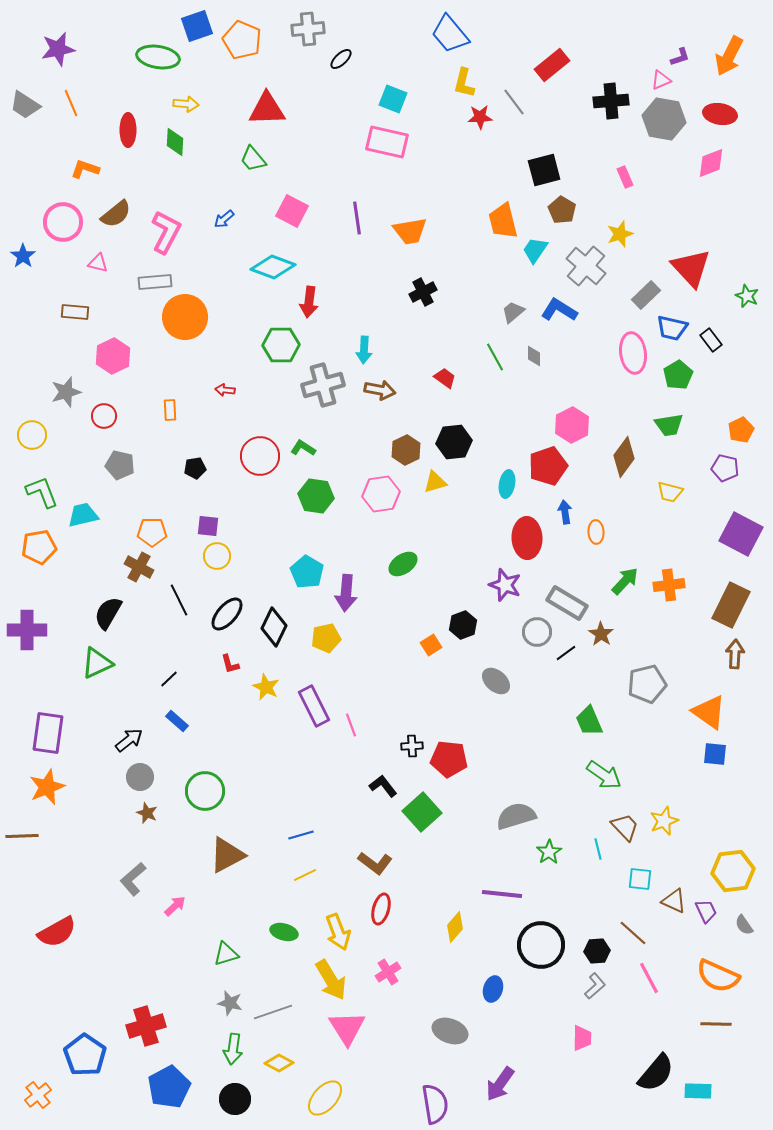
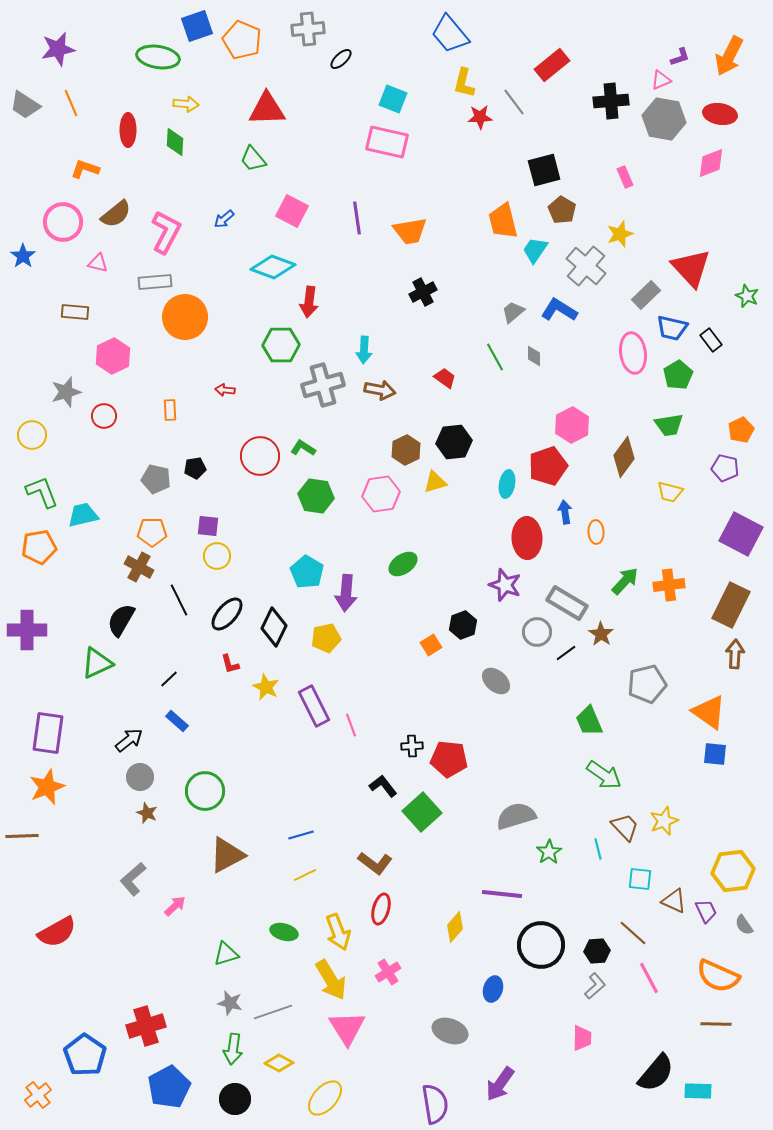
gray pentagon at (120, 465): moved 36 px right, 14 px down
black semicircle at (108, 613): moved 13 px right, 7 px down
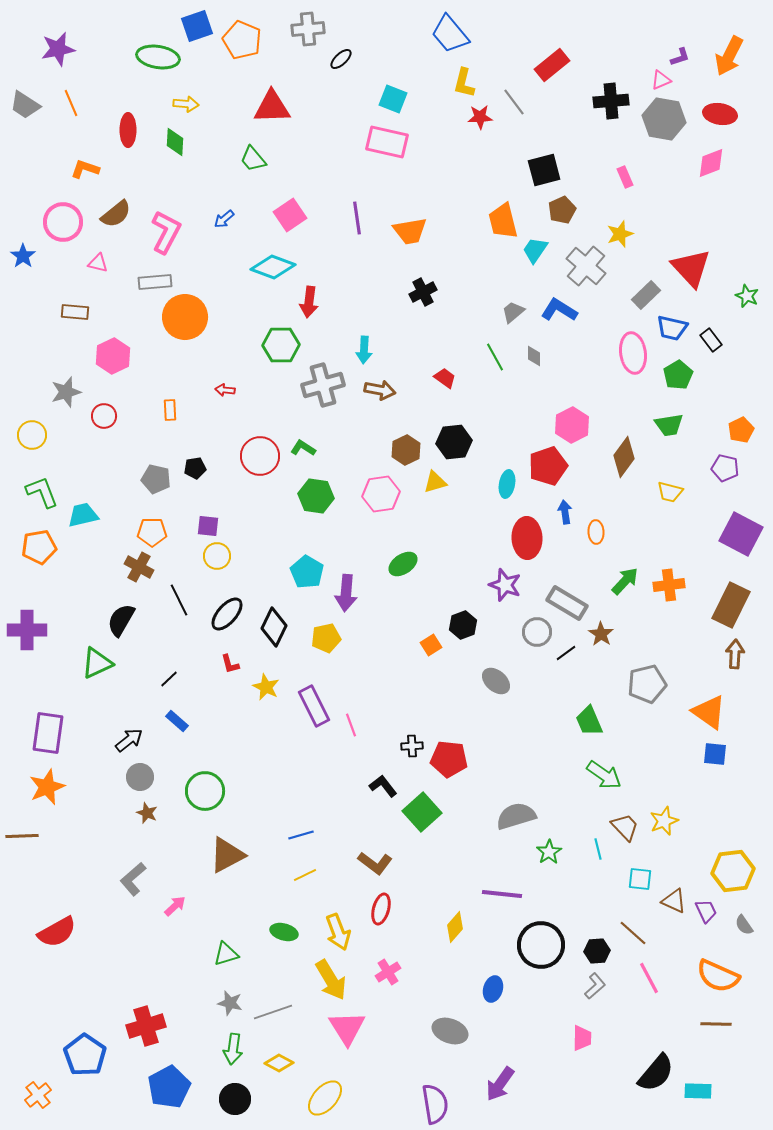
red triangle at (267, 109): moved 5 px right, 2 px up
brown pentagon at (562, 210): rotated 16 degrees clockwise
pink square at (292, 211): moved 2 px left, 4 px down; rotated 28 degrees clockwise
